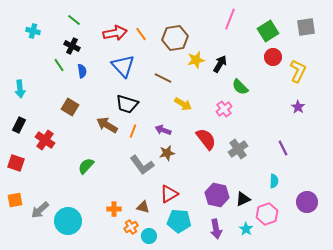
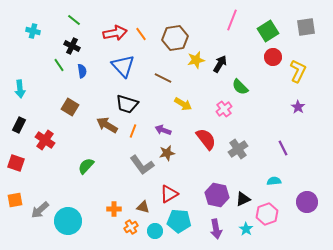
pink line at (230, 19): moved 2 px right, 1 px down
cyan semicircle at (274, 181): rotated 96 degrees counterclockwise
cyan circle at (149, 236): moved 6 px right, 5 px up
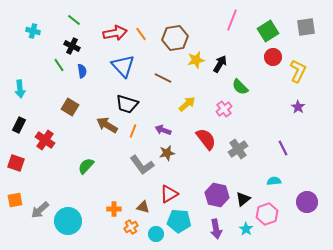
yellow arrow at (183, 104): moved 4 px right; rotated 72 degrees counterclockwise
black triangle at (243, 199): rotated 14 degrees counterclockwise
cyan circle at (155, 231): moved 1 px right, 3 px down
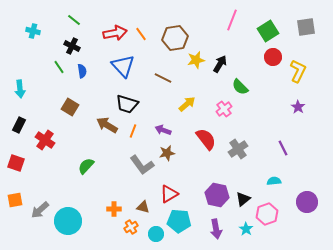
green line at (59, 65): moved 2 px down
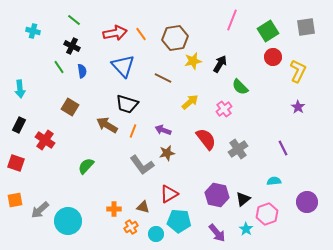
yellow star at (196, 60): moved 3 px left, 1 px down
yellow arrow at (187, 104): moved 3 px right, 2 px up
purple arrow at (216, 229): moved 1 px right, 4 px down; rotated 30 degrees counterclockwise
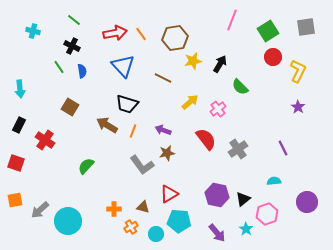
pink cross at (224, 109): moved 6 px left
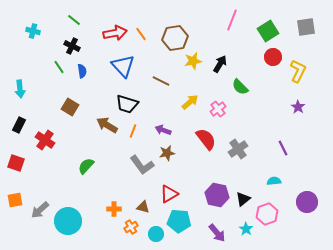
brown line at (163, 78): moved 2 px left, 3 px down
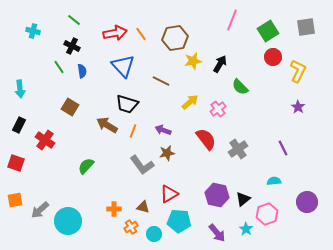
cyan circle at (156, 234): moved 2 px left
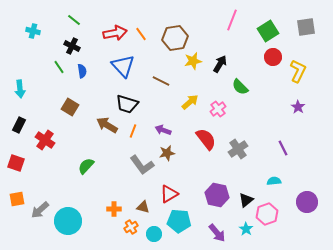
black triangle at (243, 199): moved 3 px right, 1 px down
orange square at (15, 200): moved 2 px right, 1 px up
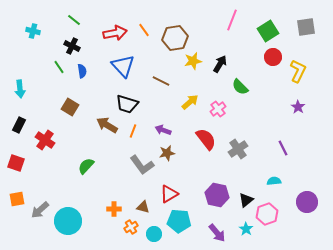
orange line at (141, 34): moved 3 px right, 4 px up
